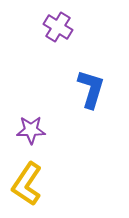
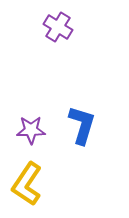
blue L-shape: moved 9 px left, 36 px down
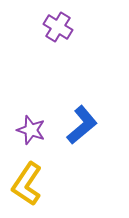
blue L-shape: rotated 33 degrees clockwise
purple star: rotated 20 degrees clockwise
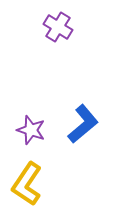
blue L-shape: moved 1 px right, 1 px up
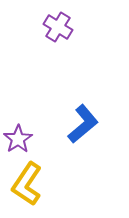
purple star: moved 13 px left, 9 px down; rotated 20 degrees clockwise
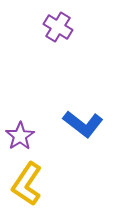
blue L-shape: rotated 78 degrees clockwise
purple star: moved 2 px right, 3 px up
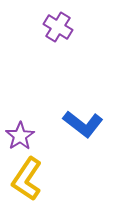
yellow L-shape: moved 5 px up
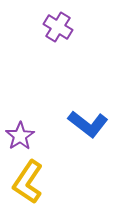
blue L-shape: moved 5 px right
yellow L-shape: moved 1 px right, 3 px down
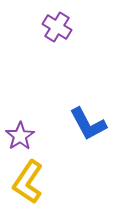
purple cross: moved 1 px left
blue L-shape: rotated 24 degrees clockwise
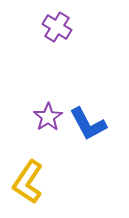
purple star: moved 28 px right, 19 px up
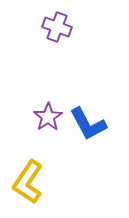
purple cross: rotated 12 degrees counterclockwise
